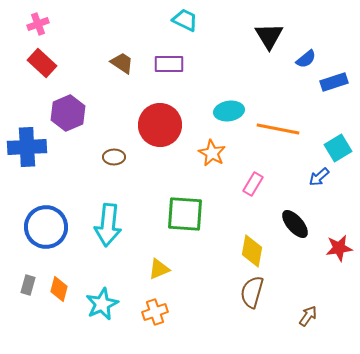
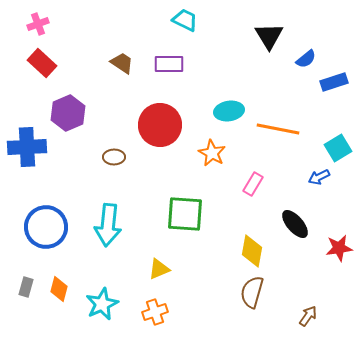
blue arrow: rotated 15 degrees clockwise
gray rectangle: moved 2 px left, 2 px down
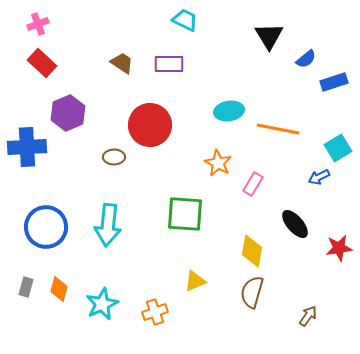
red circle: moved 10 px left
orange star: moved 6 px right, 10 px down
yellow triangle: moved 36 px right, 12 px down
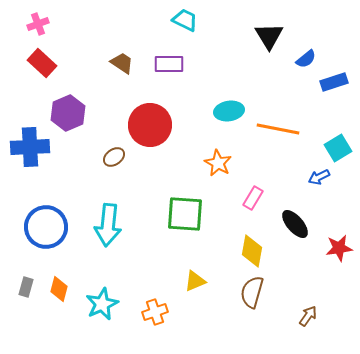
blue cross: moved 3 px right
brown ellipse: rotated 35 degrees counterclockwise
pink rectangle: moved 14 px down
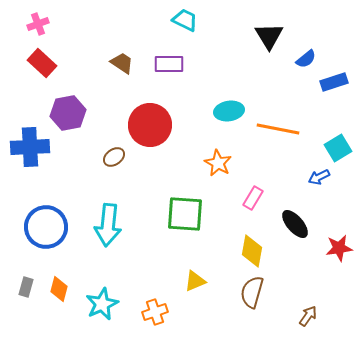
purple hexagon: rotated 12 degrees clockwise
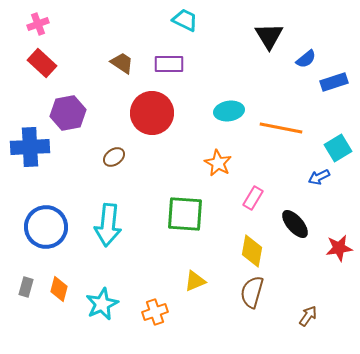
red circle: moved 2 px right, 12 px up
orange line: moved 3 px right, 1 px up
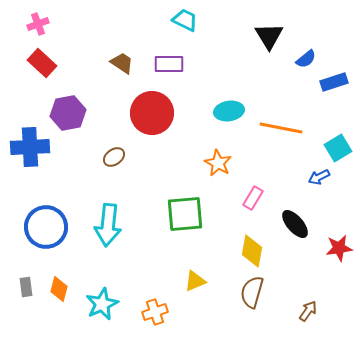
green square: rotated 9 degrees counterclockwise
gray rectangle: rotated 24 degrees counterclockwise
brown arrow: moved 5 px up
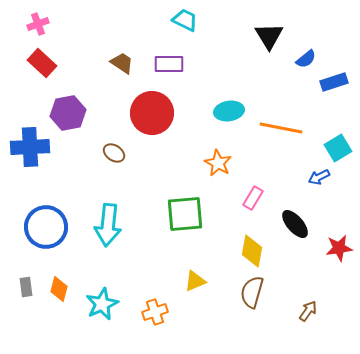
brown ellipse: moved 4 px up; rotated 70 degrees clockwise
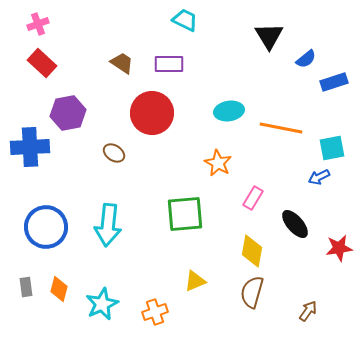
cyan square: moved 6 px left; rotated 20 degrees clockwise
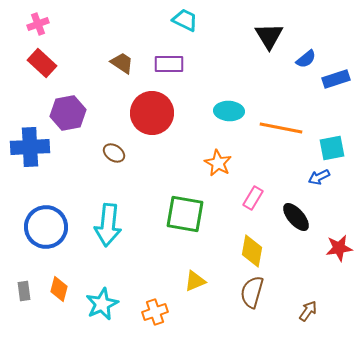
blue rectangle: moved 2 px right, 3 px up
cyan ellipse: rotated 12 degrees clockwise
green square: rotated 15 degrees clockwise
black ellipse: moved 1 px right, 7 px up
gray rectangle: moved 2 px left, 4 px down
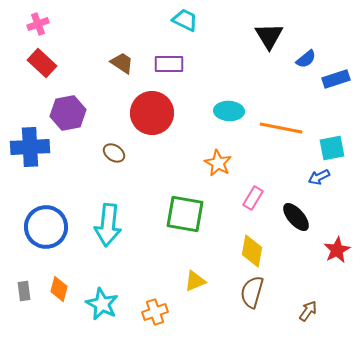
red star: moved 2 px left, 2 px down; rotated 20 degrees counterclockwise
cyan star: rotated 20 degrees counterclockwise
